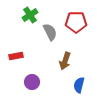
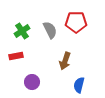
green cross: moved 8 px left, 16 px down
gray semicircle: moved 2 px up
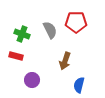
green cross: moved 3 px down; rotated 35 degrees counterclockwise
red rectangle: rotated 24 degrees clockwise
purple circle: moved 2 px up
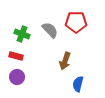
gray semicircle: rotated 18 degrees counterclockwise
purple circle: moved 15 px left, 3 px up
blue semicircle: moved 1 px left, 1 px up
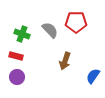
blue semicircle: moved 15 px right, 8 px up; rotated 21 degrees clockwise
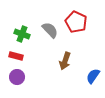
red pentagon: rotated 25 degrees clockwise
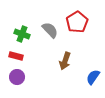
red pentagon: moved 1 px right; rotated 15 degrees clockwise
blue semicircle: moved 1 px down
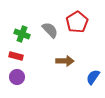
brown arrow: rotated 108 degrees counterclockwise
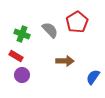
red rectangle: rotated 16 degrees clockwise
purple circle: moved 5 px right, 2 px up
